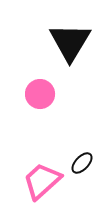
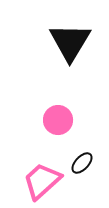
pink circle: moved 18 px right, 26 px down
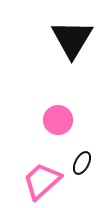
black triangle: moved 2 px right, 3 px up
black ellipse: rotated 15 degrees counterclockwise
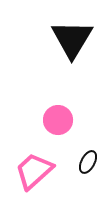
black ellipse: moved 6 px right, 1 px up
pink trapezoid: moved 8 px left, 10 px up
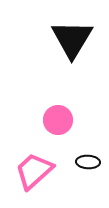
black ellipse: rotated 65 degrees clockwise
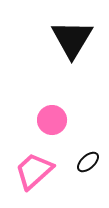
pink circle: moved 6 px left
black ellipse: rotated 45 degrees counterclockwise
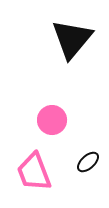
black triangle: rotated 9 degrees clockwise
pink trapezoid: moved 1 px down; rotated 69 degrees counterclockwise
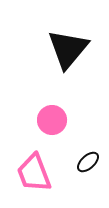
black triangle: moved 4 px left, 10 px down
pink trapezoid: moved 1 px down
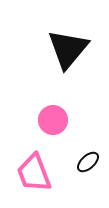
pink circle: moved 1 px right
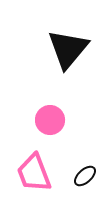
pink circle: moved 3 px left
black ellipse: moved 3 px left, 14 px down
